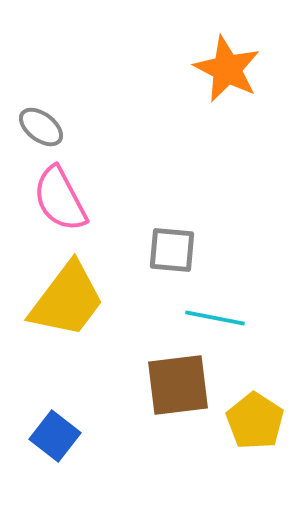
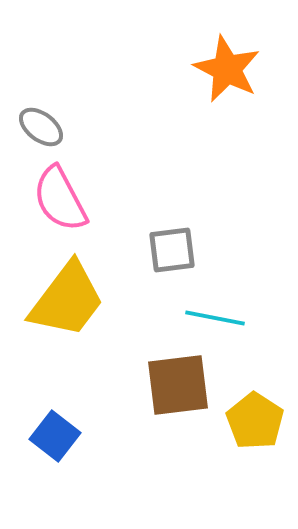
gray square: rotated 12 degrees counterclockwise
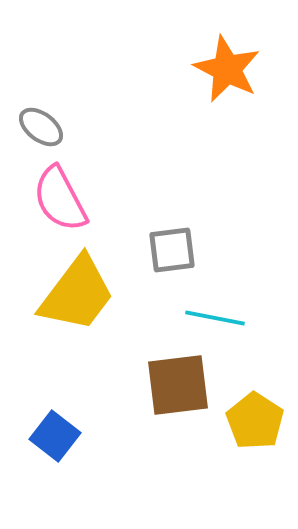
yellow trapezoid: moved 10 px right, 6 px up
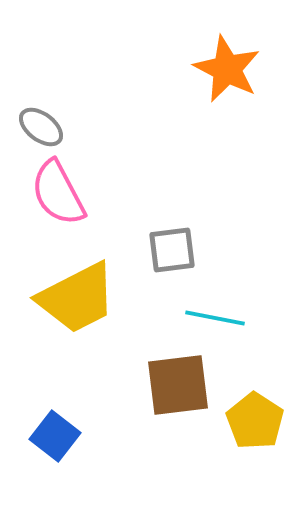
pink semicircle: moved 2 px left, 6 px up
yellow trapezoid: moved 4 px down; rotated 26 degrees clockwise
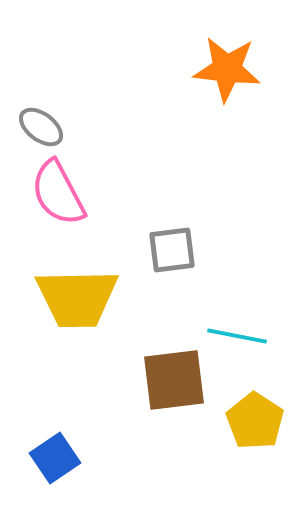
orange star: rotated 20 degrees counterclockwise
yellow trapezoid: rotated 26 degrees clockwise
cyan line: moved 22 px right, 18 px down
brown square: moved 4 px left, 5 px up
blue square: moved 22 px down; rotated 18 degrees clockwise
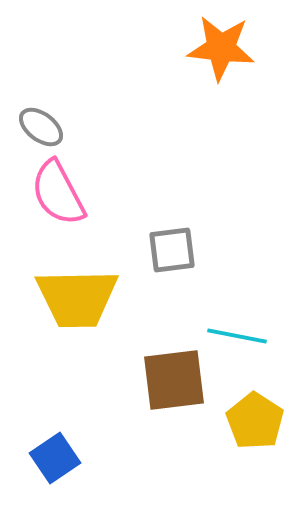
orange star: moved 6 px left, 21 px up
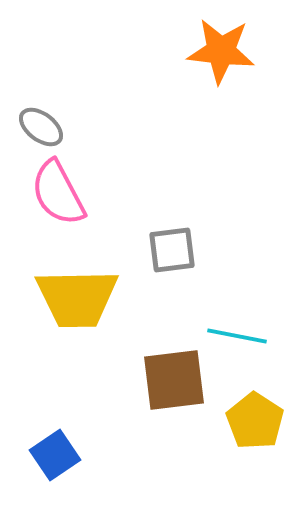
orange star: moved 3 px down
blue square: moved 3 px up
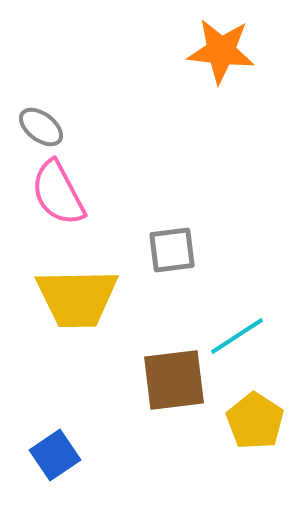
cyan line: rotated 44 degrees counterclockwise
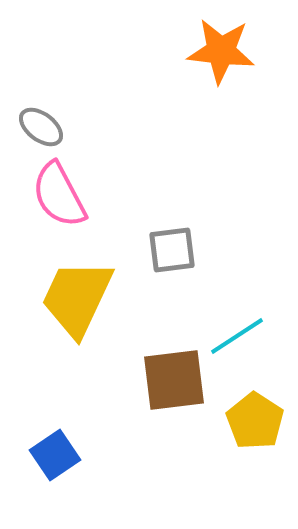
pink semicircle: moved 1 px right, 2 px down
yellow trapezoid: rotated 116 degrees clockwise
